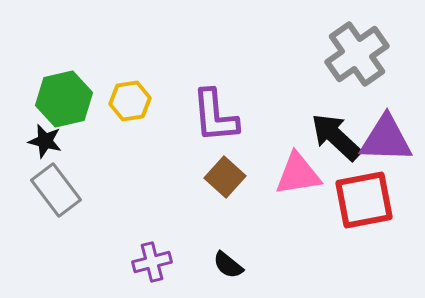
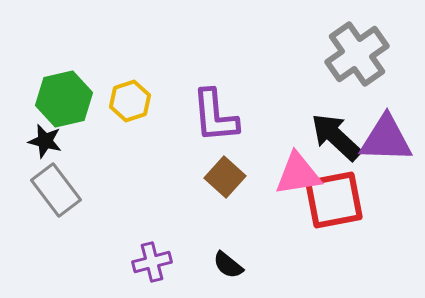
yellow hexagon: rotated 9 degrees counterclockwise
red square: moved 30 px left
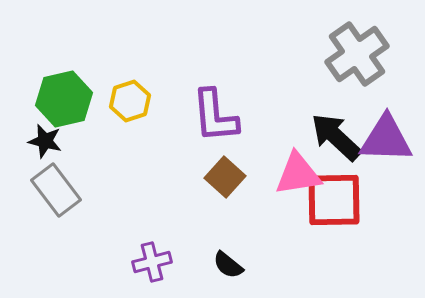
red square: rotated 10 degrees clockwise
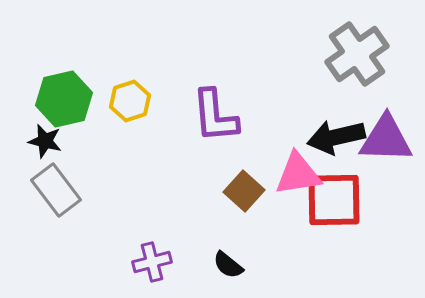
black arrow: rotated 56 degrees counterclockwise
brown square: moved 19 px right, 14 px down
